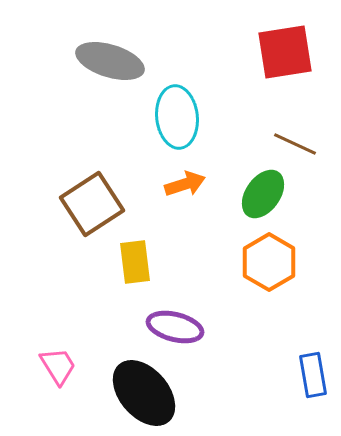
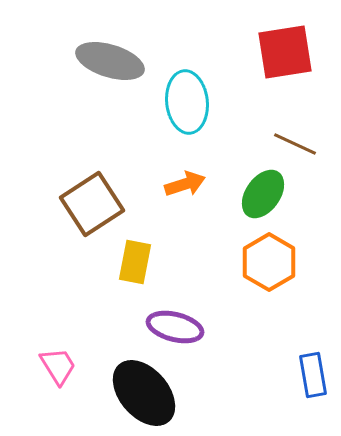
cyan ellipse: moved 10 px right, 15 px up
yellow rectangle: rotated 18 degrees clockwise
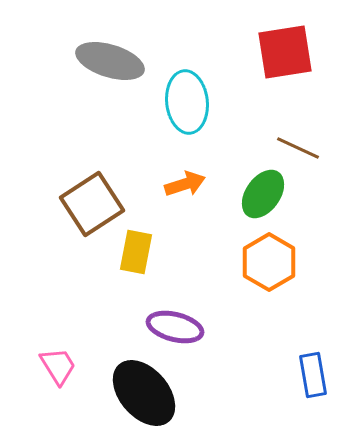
brown line: moved 3 px right, 4 px down
yellow rectangle: moved 1 px right, 10 px up
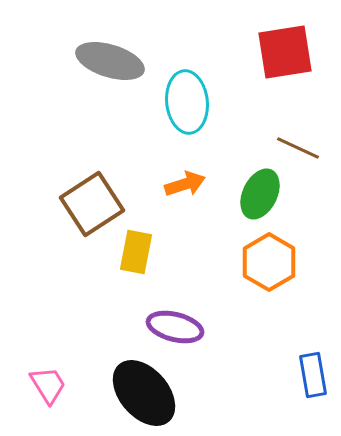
green ellipse: moved 3 px left; rotated 9 degrees counterclockwise
pink trapezoid: moved 10 px left, 19 px down
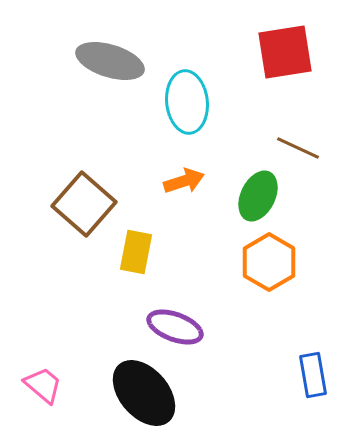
orange arrow: moved 1 px left, 3 px up
green ellipse: moved 2 px left, 2 px down
brown square: moved 8 px left; rotated 16 degrees counterclockwise
purple ellipse: rotated 6 degrees clockwise
pink trapezoid: moved 5 px left; rotated 18 degrees counterclockwise
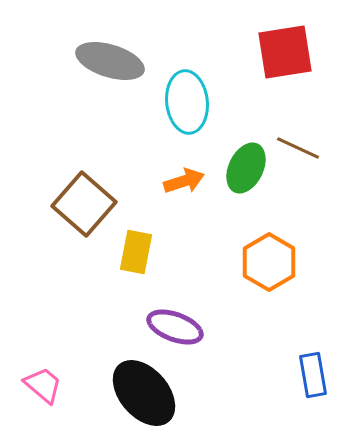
green ellipse: moved 12 px left, 28 px up
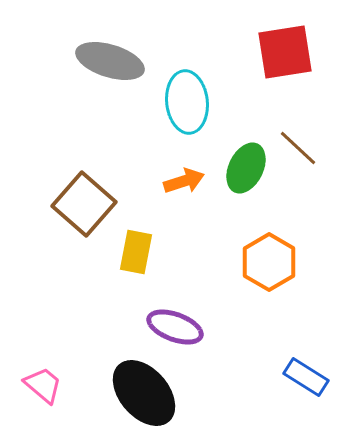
brown line: rotated 18 degrees clockwise
blue rectangle: moved 7 px left, 2 px down; rotated 48 degrees counterclockwise
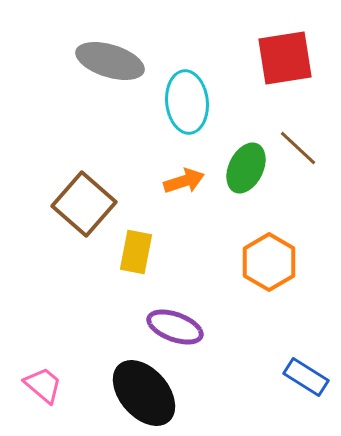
red square: moved 6 px down
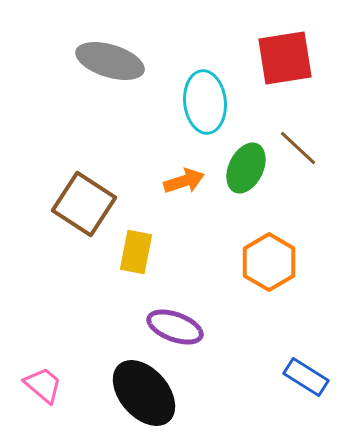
cyan ellipse: moved 18 px right
brown square: rotated 8 degrees counterclockwise
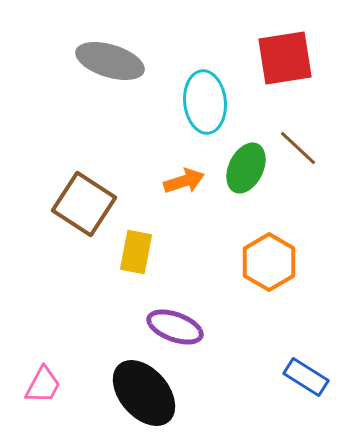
pink trapezoid: rotated 78 degrees clockwise
